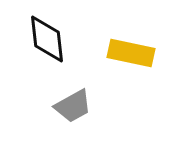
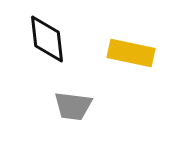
gray trapezoid: rotated 36 degrees clockwise
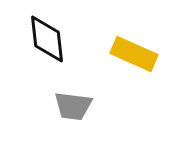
yellow rectangle: moved 3 px right, 1 px down; rotated 12 degrees clockwise
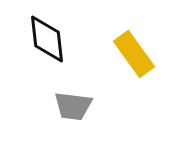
yellow rectangle: rotated 30 degrees clockwise
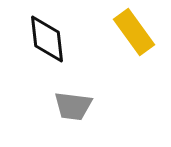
yellow rectangle: moved 22 px up
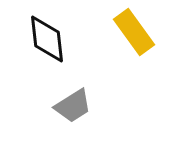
gray trapezoid: rotated 39 degrees counterclockwise
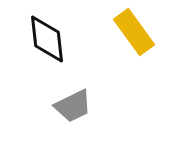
gray trapezoid: rotated 6 degrees clockwise
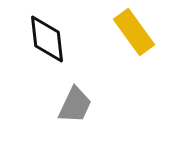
gray trapezoid: moved 2 px right, 1 px up; rotated 39 degrees counterclockwise
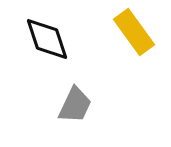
black diamond: rotated 12 degrees counterclockwise
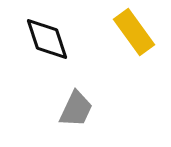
gray trapezoid: moved 1 px right, 4 px down
